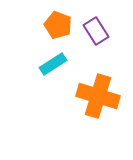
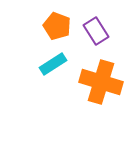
orange pentagon: moved 1 px left, 1 px down
orange cross: moved 3 px right, 14 px up
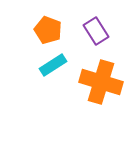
orange pentagon: moved 9 px left, 4 px down
cyan rectangle: moved 1 px down
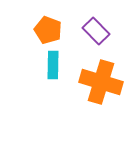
purple rectangle: rotated 12 degrees counterclockwise
cyan rectangle: rotated 56 degrees counterclockwise
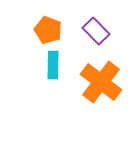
orange cross: rotated 21 degrees clockwise
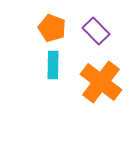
orange pentagon: moved 4 px right, 2 px up
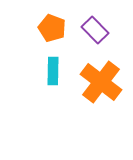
purple rectangle: moved 1 px left, 1 px up
cyan rectangle: moved 6 px down
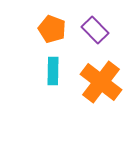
orange pentagon: moved 1 px down
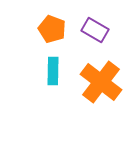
purple rectangle: rotated 16 degrees counterclockwise
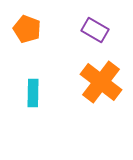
orange pentagon: moved 25 px left
cyan rectangle: moved 20 px left, 22 px down
